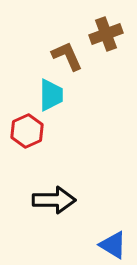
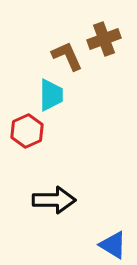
brown cross: moved 2 px left, 5 px down
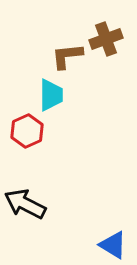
brown cross: moved 2 px right
brown L-shape: rotated 72 degrees counterclockwise
black arrow: moved 29 px left, 4 px down; rotated 153 degrees counterclockwise
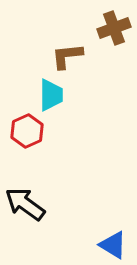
brown cross: moved 8 px right, 11 px up
black arrow: rotated 9 degrees clockwise
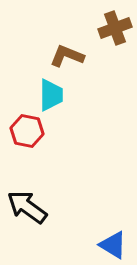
brown cross: moved 1 px right
brown L-shape: rotated 28 degrees clockwise
red hexagon: rotated 24 degrees counterclockwise
black arrow: moved 2 px right, 3 px down
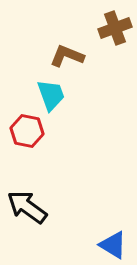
cyan trapezoid: rotated 20 degrees counterclockwise
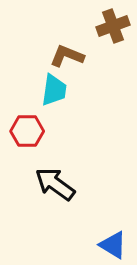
brown cross: moved 2 px left, 2 px up
cyan trapezoid: moved 3 px right, 5 px up; rotated 28 degrees clockwise
red hexagon: rotated 12 degrees counterclockwise
black arrow: moved 28 px right, 23 px up
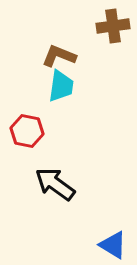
brown cross: rotated 12 degrees clockwise
brown L-shape: moved 8 px left
cyan trapezoid: moved 7 px right, 4 px up
red hexagon: rotated 12 degrees clockwise
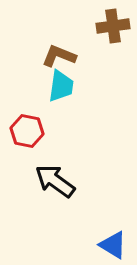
black arrow: moved 3 px up
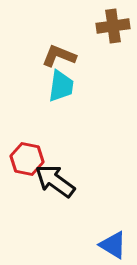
red hexagon: moved 28 px down
